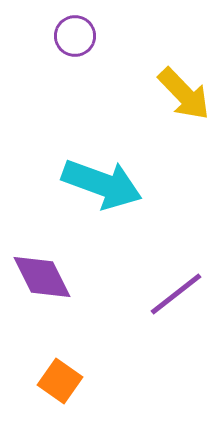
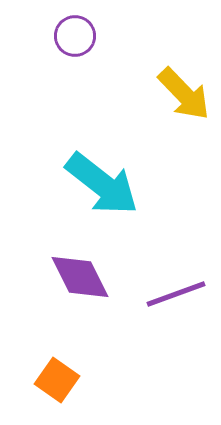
cyan arrow: rotated 18 degrees clockwise
purple diamond: moved 38 px right
purple line: rotated 18 degrees clockwise
orange square: moved 3 px left, 1 px up
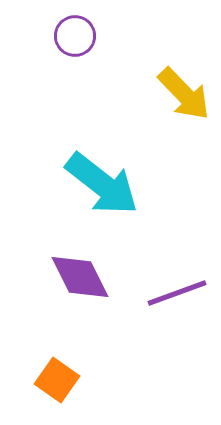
purple line: moved 1 px right, 1 px up
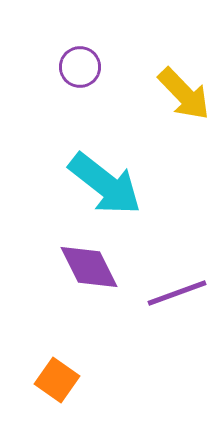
purple circle: moved 5 px right, 31 px down
cyan arrow: moved 3 px right
purple diamond: moved 9 px right, 10 px up
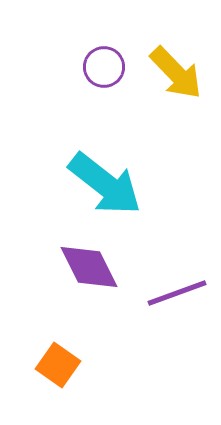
purple circle: moved 24 px right
yellow arrow: moved 8 px left, 21 px up
orange square: moved 1 px right, 15 px up
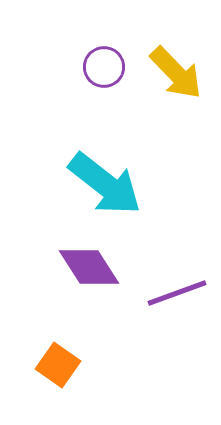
purple diamond: rotated 6 degrees counterclockwise
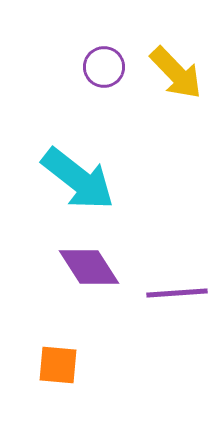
cyan arrow: moved 27 px left, 5 px up
purple line: rotated 16 degrees clockwise
orange square: rotated 30 degrees counterclockwise
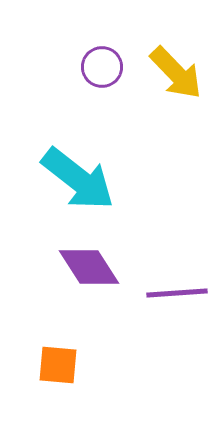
purple circle: moved 2 px left
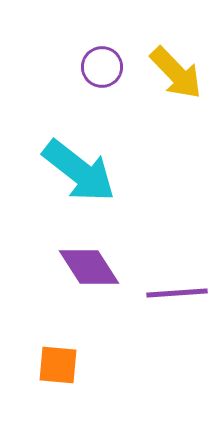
cyan arrow: moved 1 px right, 8 px up
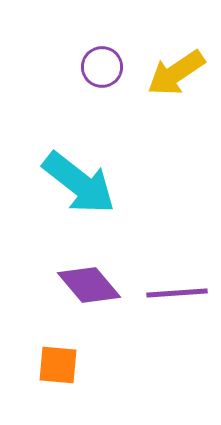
yellow arrow: rotated 100 degrees clockwise
cyan arrow: moved 12 px down
purple diamond: moved 18 px down; rotated 8 degrees counterclockwise
